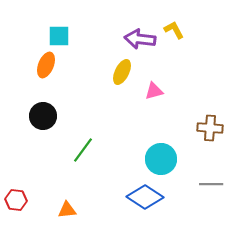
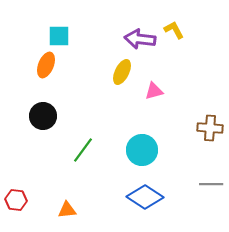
cyan circle: moved 19 px left, 9 px up
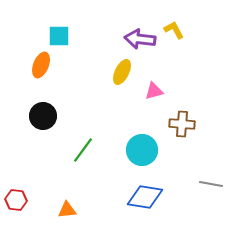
orange ellipse: moved 5 px left
brown cross: moved 28 px left, 4 px up
gray line: rotated 10 degrees clockwise
blue diamond: rotated 24 degrees counterclockwise
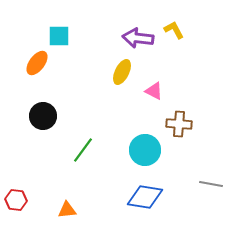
purple arrow: moved 2 px left, 1 px up
orange ellipse: moved 4 px left, 2 px up; rotated 15 degrees clockwise
pink triangle: rotated 42 degrees clockwise
brown cross: moved 3 px left
cyan circle: moved 3 px right
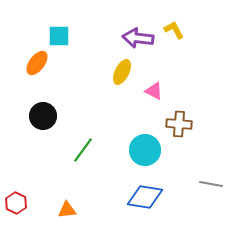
red hexagon: moved 3 px down; rotated 20 degrees clockwise
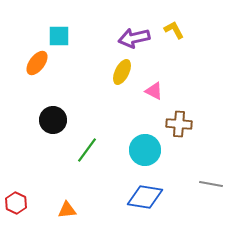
purple arrow: moved 4 px left; rotated 20 degrees counterclockwise
black circle: moved 10 px right, 4 px down
green line: moved 4 px right
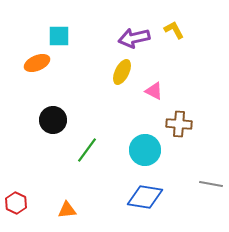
orange ellipse: rotated 30 degrees clockwise
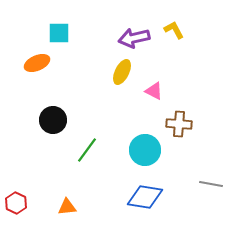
cyan square: moved 3 px up
orange triangle: moved 3 px up
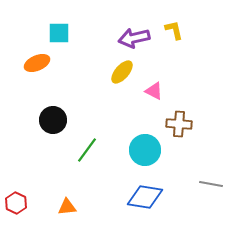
yellow L-shape: rotated 15 degrees clockwise
yellow ellipse: rotated 15 degrees clockwise
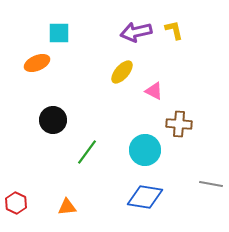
purple arrow: moved 2 px right, 6 px up
green line: moved 2 px down
